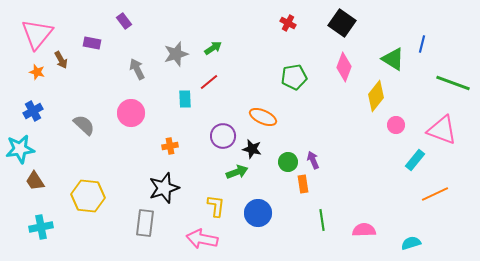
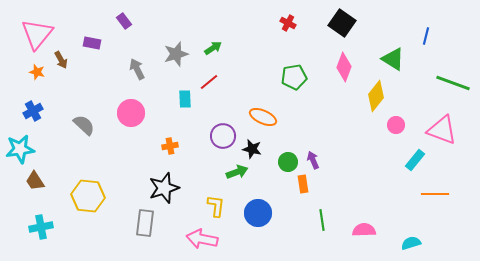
blue line at (422, 44): moved 4 px right, 8 px up
orange line at (435, 194): rotated 24 degrees clockwise
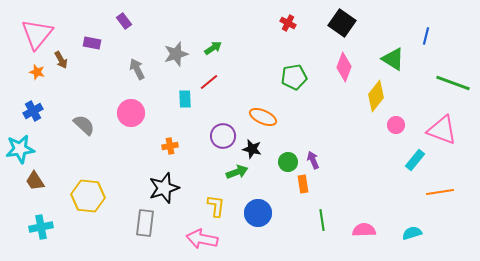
orange line at (435, 194): moved 5 px right, 2 px up; rotated 8 degrees counterclockwise
cyan semicircle at (411, 243): moved 1 px right, 10 px up
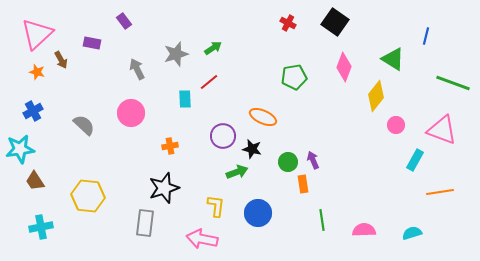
black square at (342, 23): moved 7 px left, 1 px up
pink triangle at (37, 34): rotated 8 degrees clockwise
cyan rectangle at (415, 160): rotated 10 degrees counterclockwise
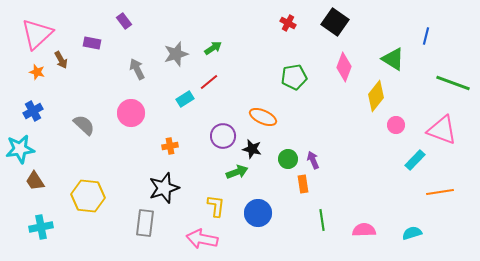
cyan rectangle at (185, 99): rotated 60 degrees clockwise
cyan rectangle at (415, 160): rotated 15 degrees clockwise
green circle at (288, 162): moved 3 px up
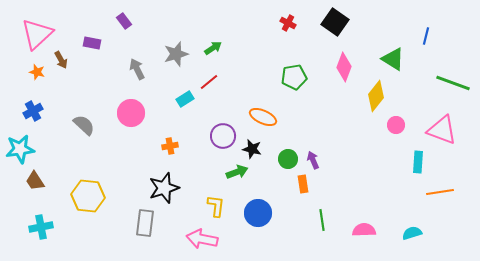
cyan rectangle at (415, 160): moved 3 px right, 2 px down; rotated 40 degrees counterclockwise
